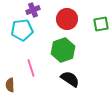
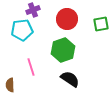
pink line: moved 1 px up
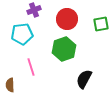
purple cross: moved 1 px right
cyan pentagon: moved 4 px down
green hexagon: moved 1 px right, 1 px up
black semicircle: moved 14 px right; rotated 96 degrees counterclockwise
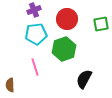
cyan pentagon: moved 14 px right
pink line: moved 4 px right
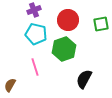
red circle: moved 1 px right, 1 px down
cyan pentagon: rotated 20 degrees clockwise
brown semicircle: rotated 32 degrees clockwise
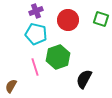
purple cross: moved 2 px right, 1 px down
green square: moved 5 px up; rotated 28 degrees clockwise
green hexagon: moved 6 px left, 8 px down
brown semicircle: moved 1 px right, 1 px down
